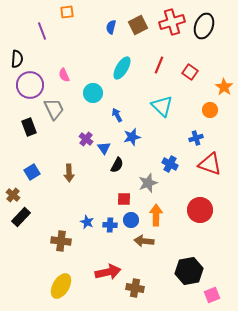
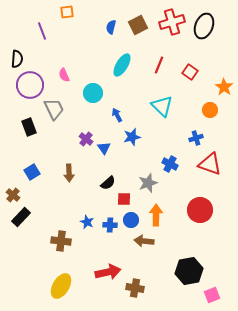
cyan ellipse at (122, 68): moved 3 px up
black semicircle at (117, 165): moved 9 px left, 18 px down; rotated 21 degrees clockwise
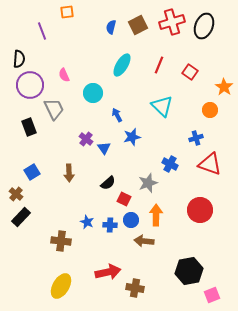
black semicircle at (17, 59): moved 2 px right
brown cross at (13, 195): moved 3 px right, 1 px up
red square at (124, 199): rotated 24 degrees clockwise
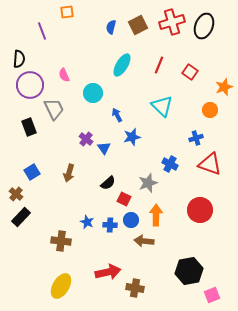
orange star at (224, 87): rotated 18 degrees clockwise
brown arrow at (69, 173): rotated 18 degrees clockwise
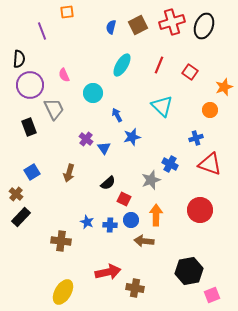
gray star at (148, 183): moved 3 px right, 3 px up
yellow ellipse at (61, 286): moved 2 px right, 6 px down
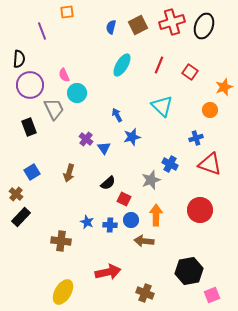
cyan circle at (93, 93): moved 16 px left
brown cross at (135, 288): moved 10 px right, 5 px down; rotated 12 degrees clockwise
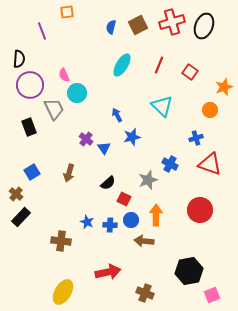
gray star at (151, 180): moved 3 px left
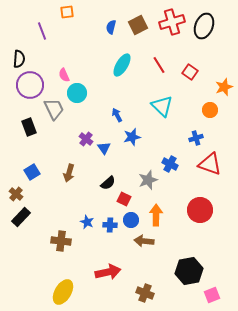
red line at (159, 65): rotated 54 degrees counterclockwise
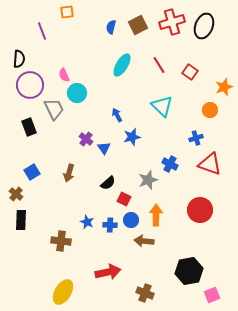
black rectangle at (21, 217): moved 3 px down; rotated 42 degrees counterclockwise
